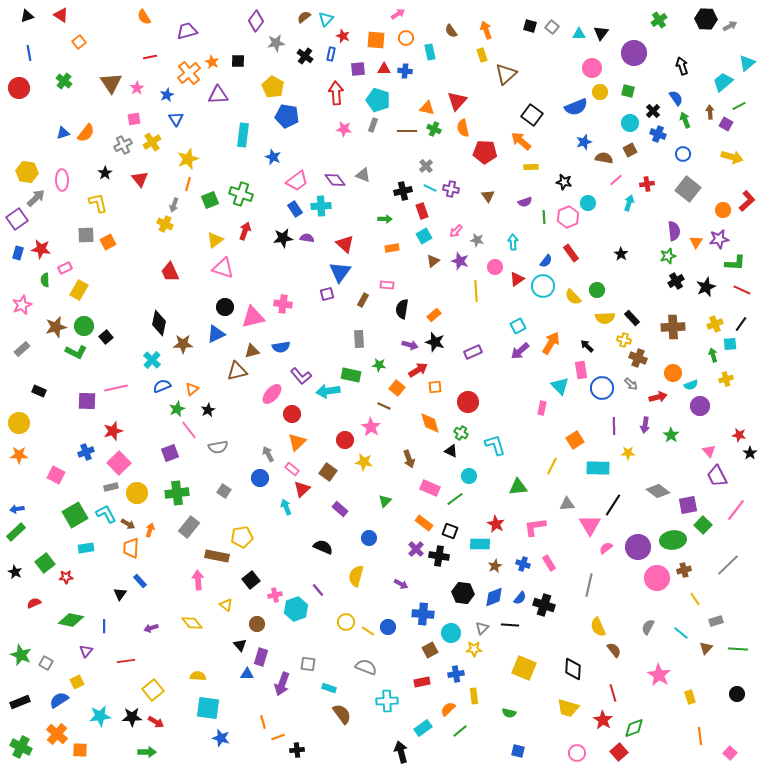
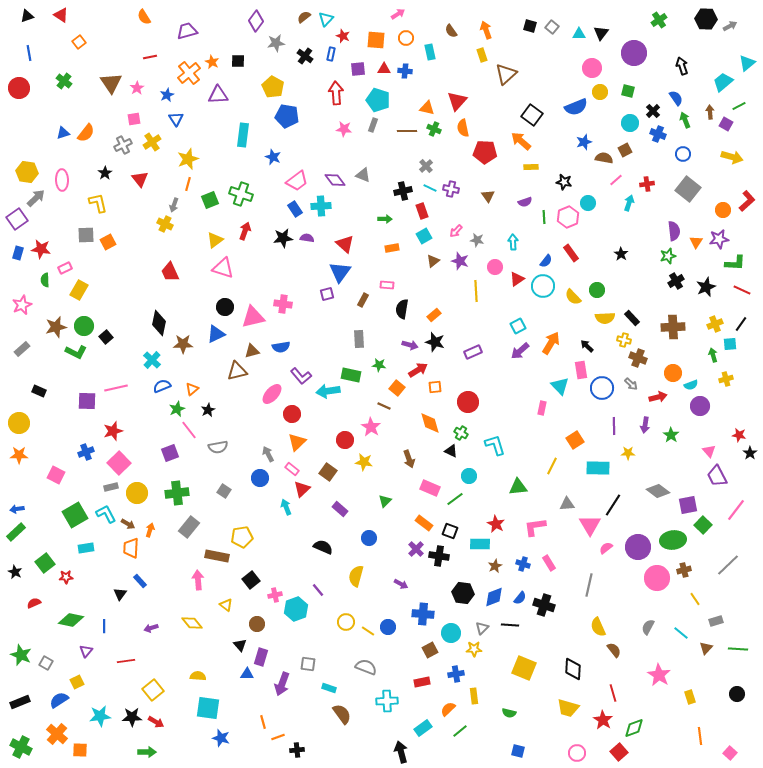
brown square at (630, 150): moved 5 px left
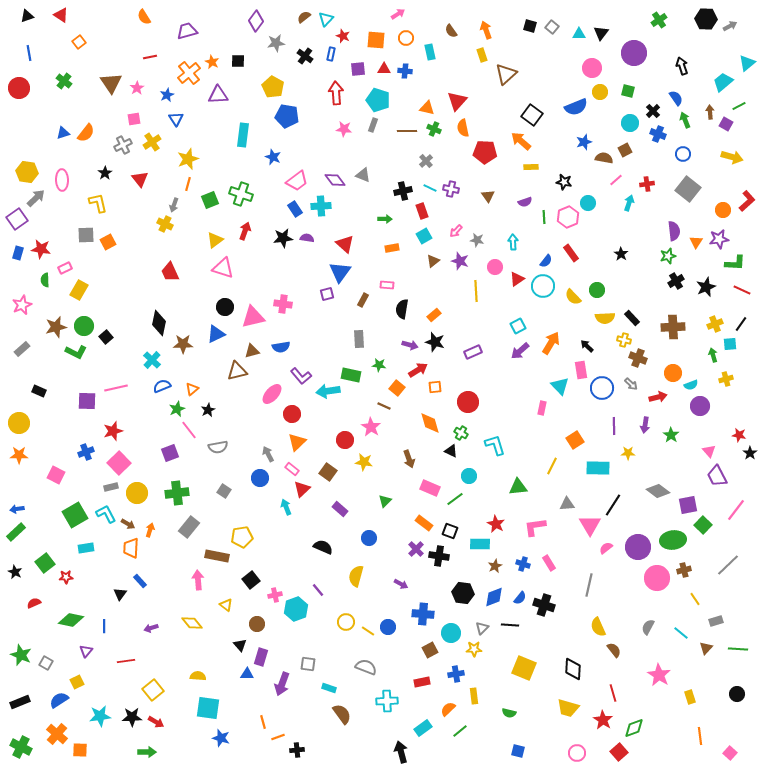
gray cross at (426, 166): moved 5 px up
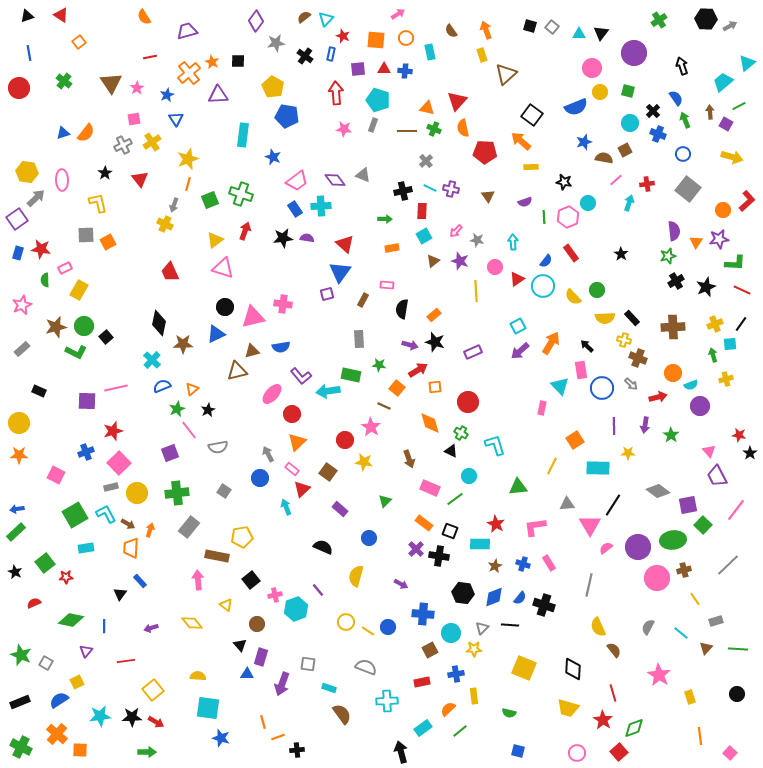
red rectangle at (422, 211): rotated 21 degrees clockwise
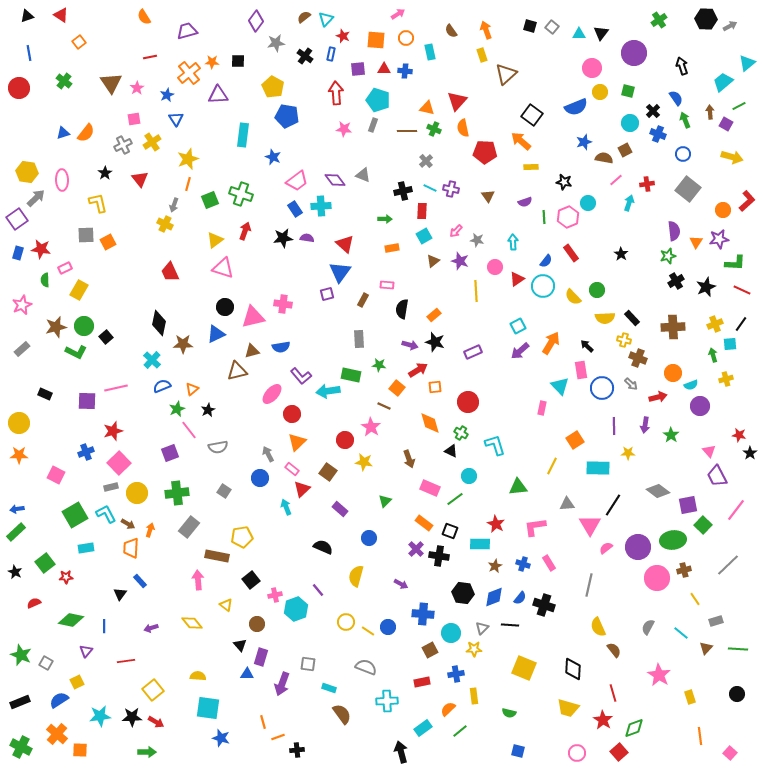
orange star at (212, 62): rotated 24 degrees counterclockwise
black rectangle at (39, 391): moved 6 px right, 3 px down
